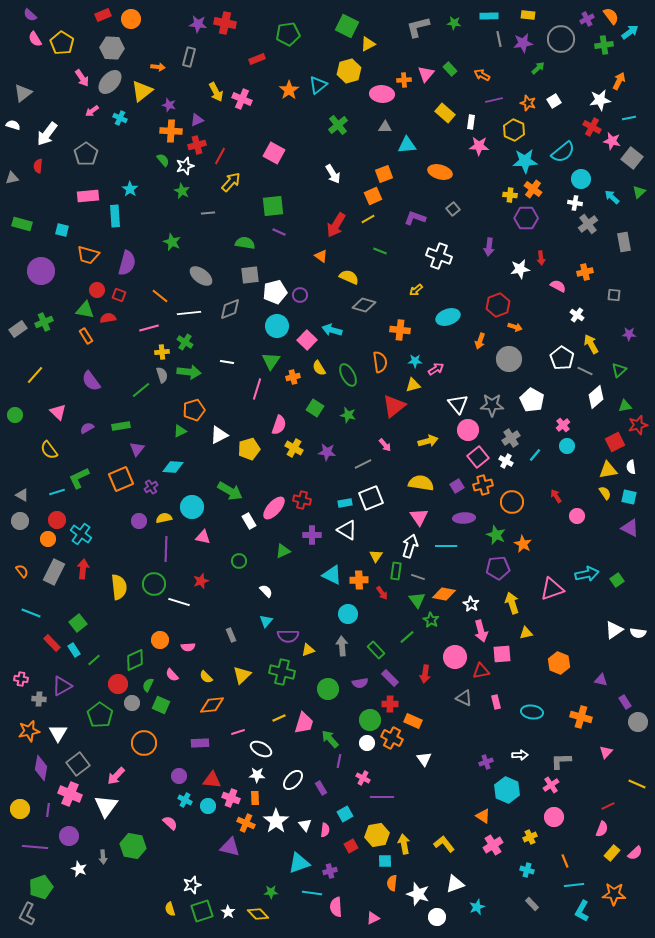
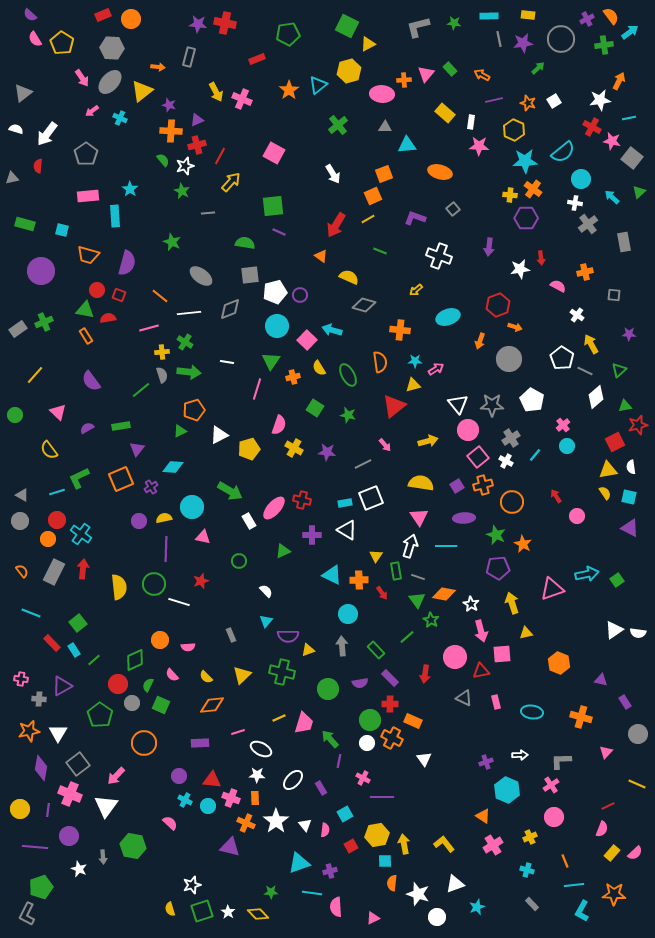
white semicircle at (13, 125): moved 3 px right, 4 px down
green rectangle at (22, 224): moved 3 px right
green rectangle at (396, 571): rotated 18 degrees counterclockwise
gray circle at (638, 722): moved 12 px down
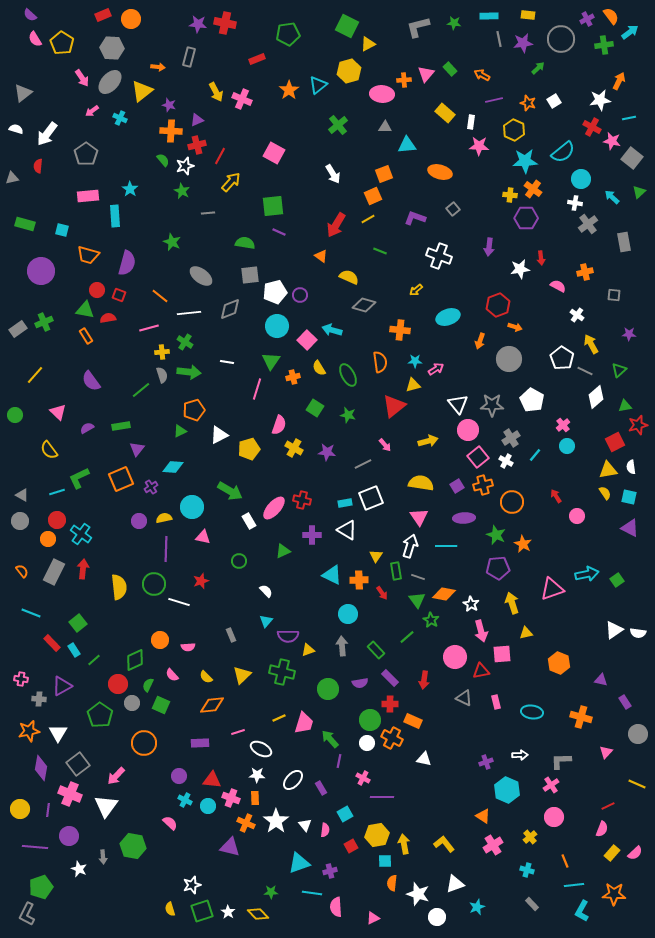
red arrow at (425, 674): moved 1 px left, 6 px down
white triangle at (424, 759): rotated 42 degrees counterclockwise
yellow cross at (530, 837): rotated 16 degrees counterclockwise
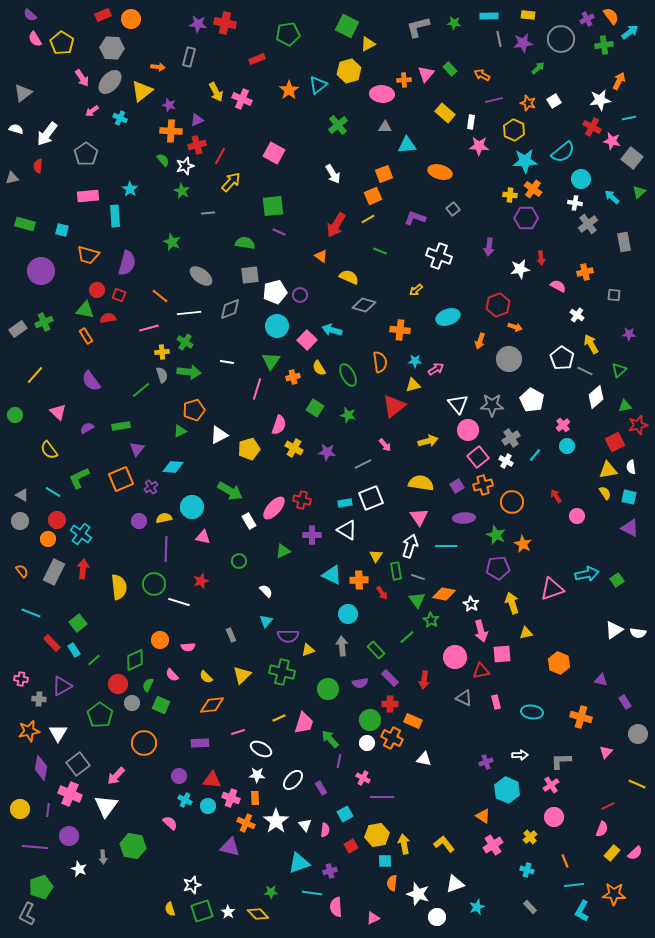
cyan line at (57, 492): moved 4 px left; rotated 49 degrees clockwise
gray rectangle at (532, 904): moved 2 px left, 3 px down
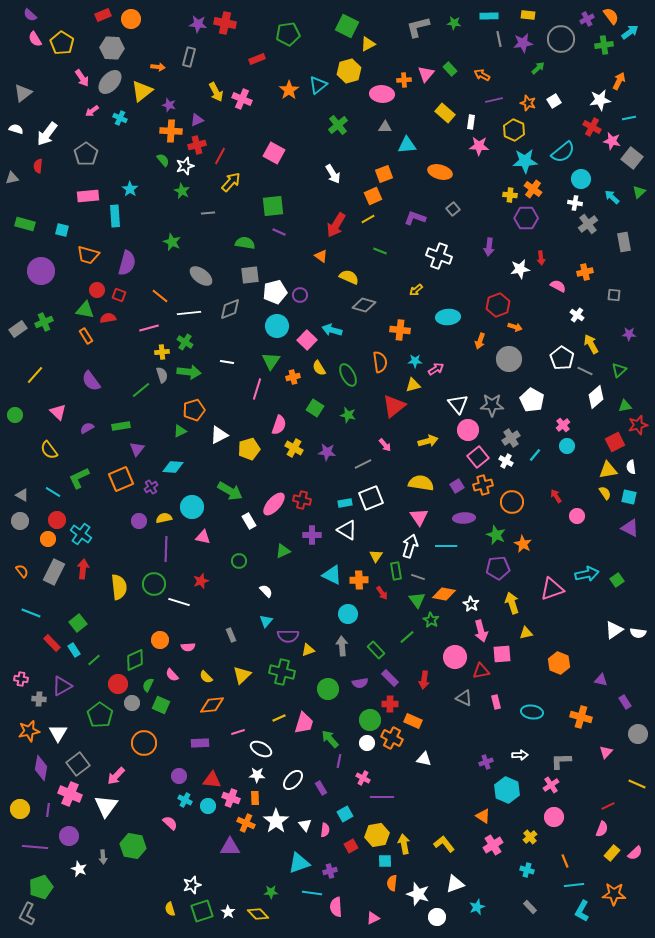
cyan ellipse at (448, 317): rotated 15 degrees clockwise
pink ellipse at (274, 508): moved 4 px up
purple triangle at (230, 847): rotated 15 degrees counterclockwise
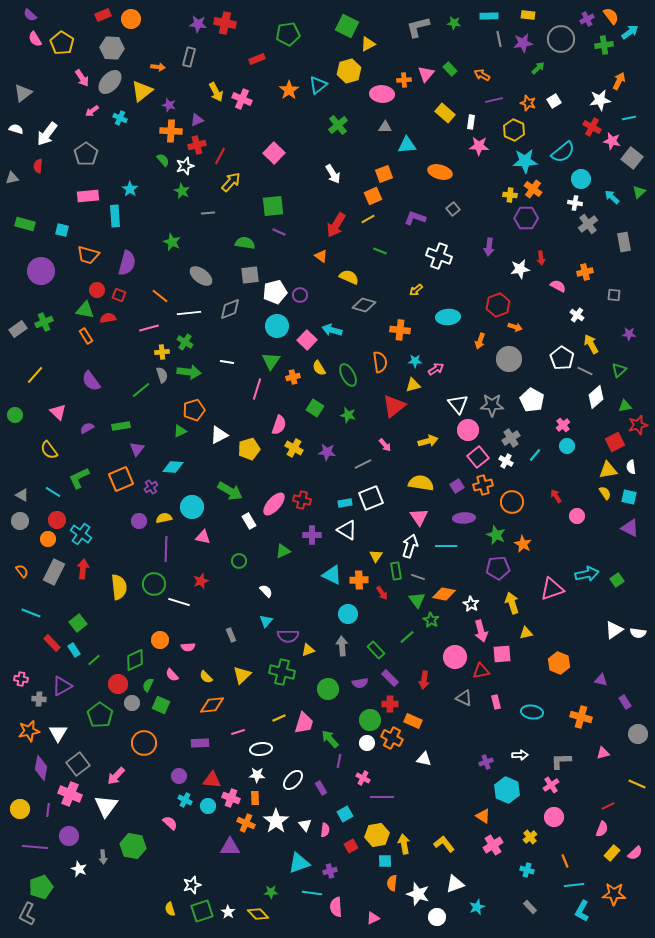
pink square at (274, 153): rotated 15 degrees clockwise
white ellipse at (261, 749): rotated 35 degrees counterclockwise
pink triangle at (606, 752): moved 3 px left, 1 px down; rotated 32 degrees clockwise
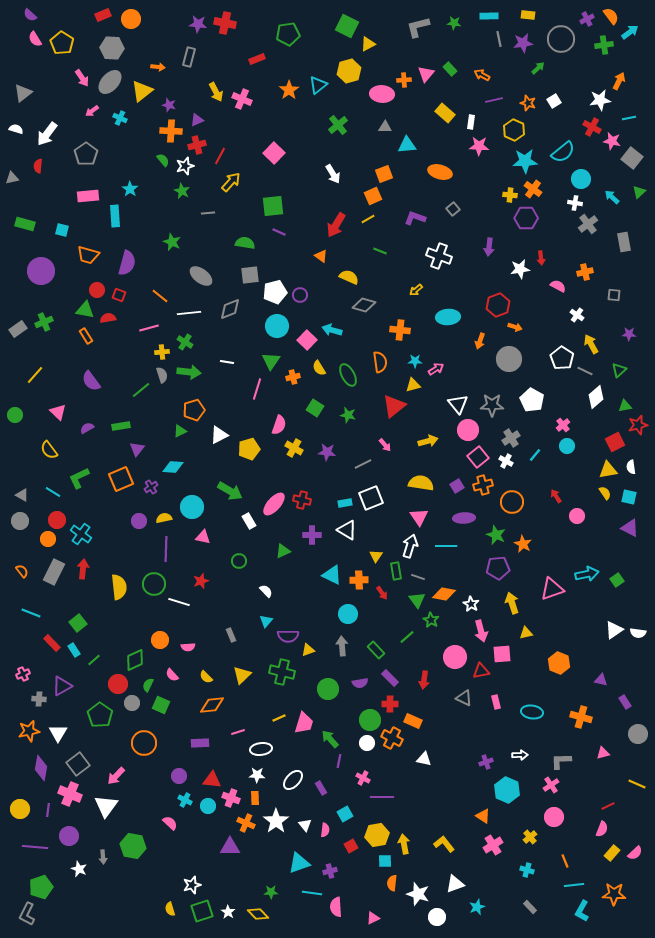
pink cross at (21, 679): moved 2 px right, 5 px up; rotated 32 degrees counterclockwise
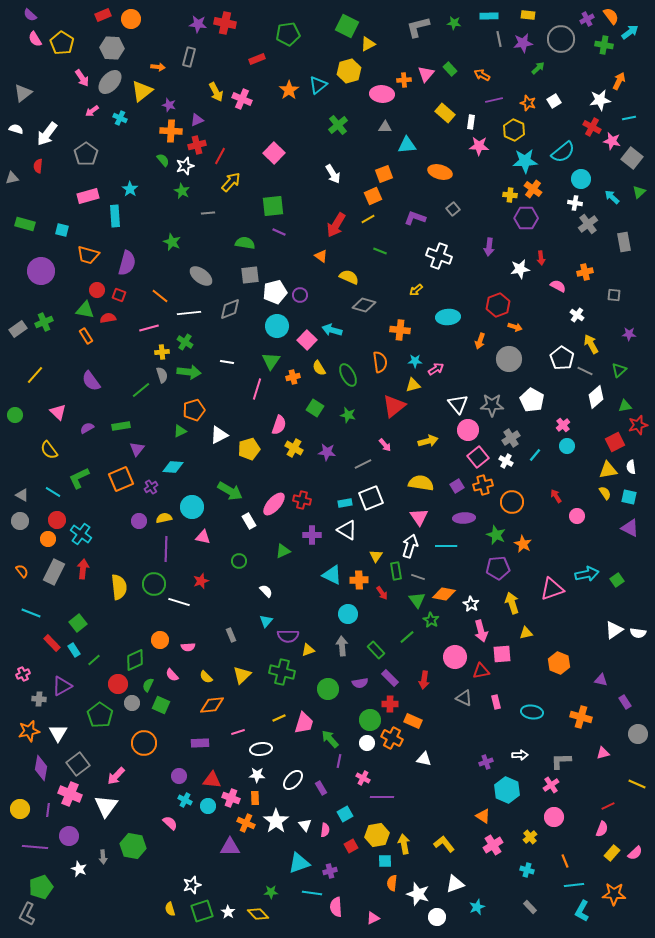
green cross at (604, 45): rotated 18 degrees clockwise
pink rectangle at (88, 196): rotated 10 degrees counterclockwise
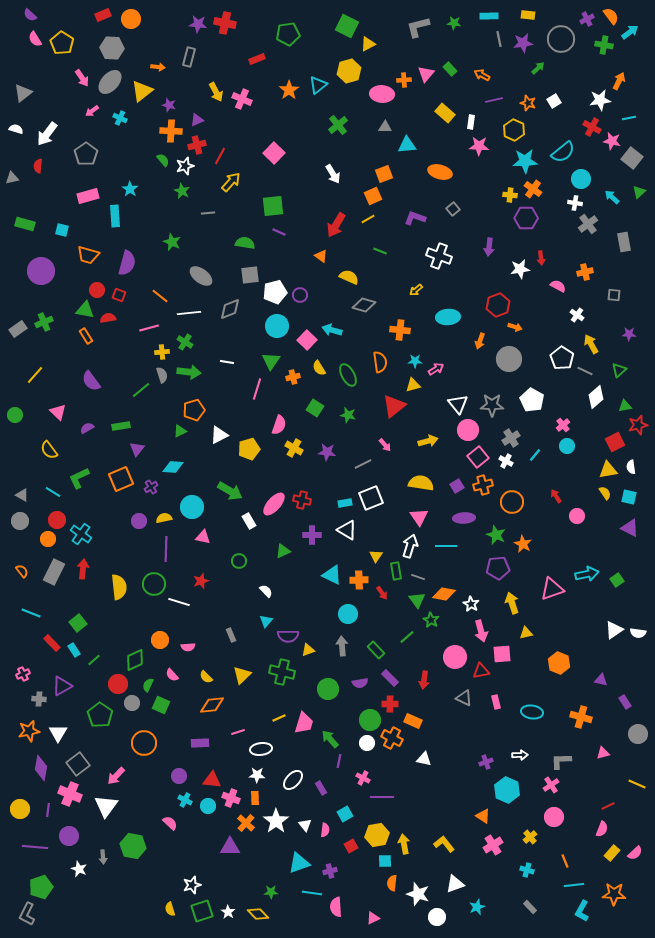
orange cross at (246, 823): rotated 18 degrees clockwise
